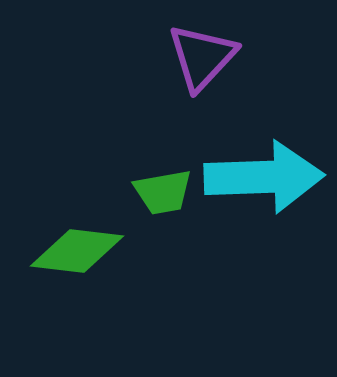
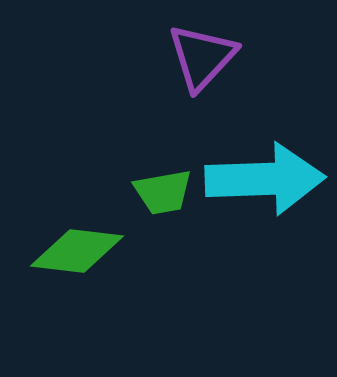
cyan arrow: moved 1 px right, 2 px down
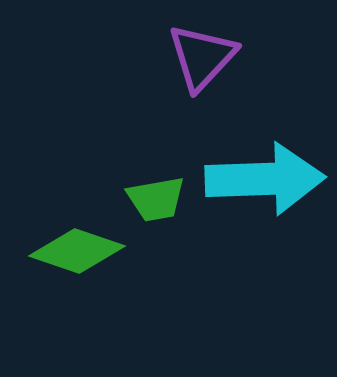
green trapezoid: moved 7 px left, 7 px down
green diamond: rotated 12 degrees clockwise
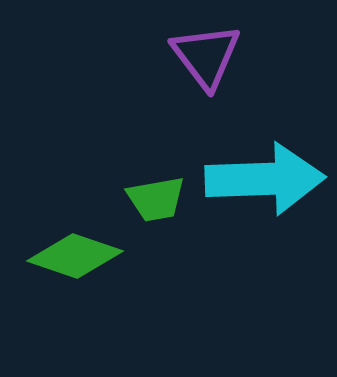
purple triangle: moved 4 px right, 1 px up; rotated 20 degrees counterclockwise
green diamond: moved 2 px left, 5 px down
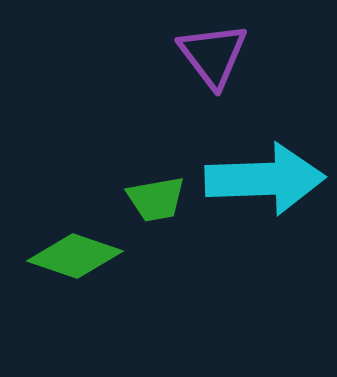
purple triangle: moved 7 px right, 1 px up
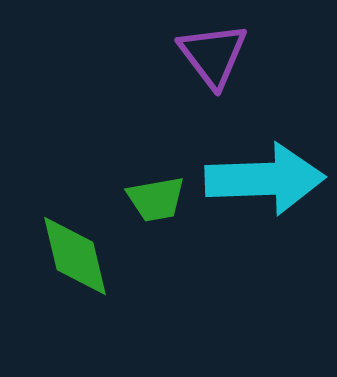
green diamond: rotated 58 degrees clockwise
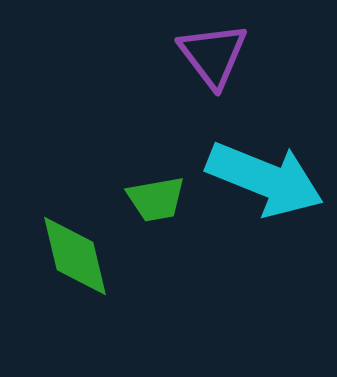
cyan arrow: rotated 24 degrees clockwise
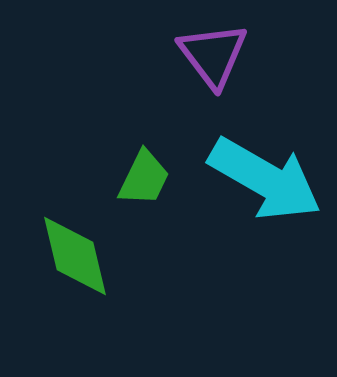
cyan arrow: rotated 8 degrees clockwise
green trapezoid: moved 12 px left, 21 px up; rotated 54 degrees counterclockwise
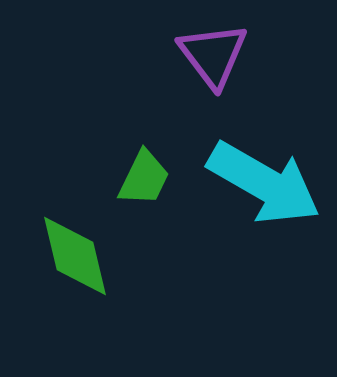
cyan arrow: moved 1 px left, 4 px down
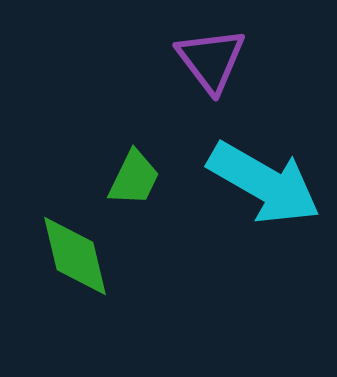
purple triangle: moved 2 px left, 5 px down
green trapezoid: moved 10 px left
